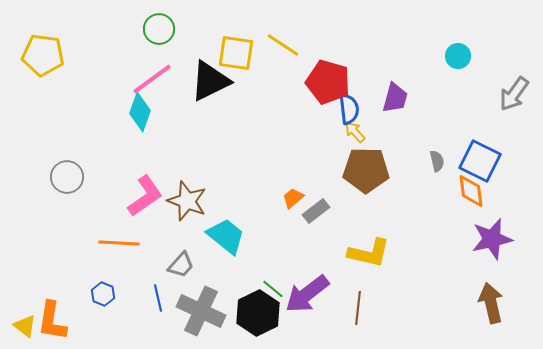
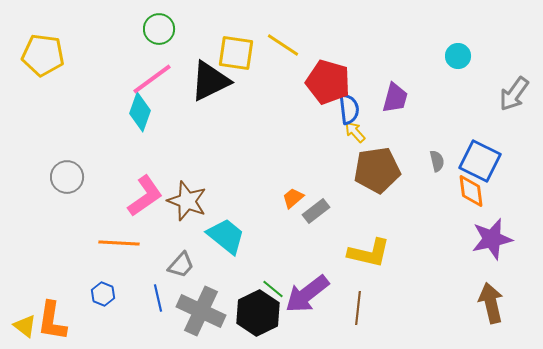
brown pentagon: moved 11 px right; rotated 9 degrees counterclockwise
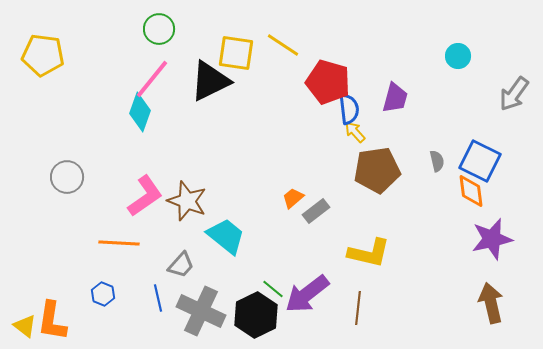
pink line: rotated 15 degrees counterclockwise
black hexagon: moved 2 px left, 2 px down
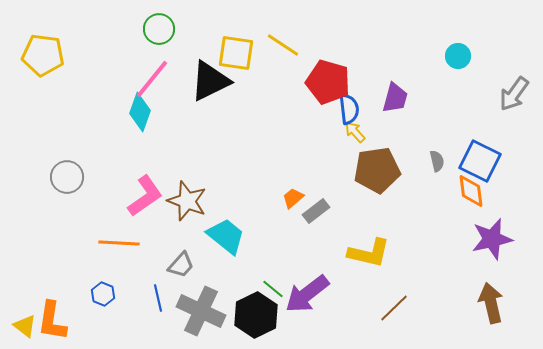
brown line: moved 36 px right; rotated 40 degrees clockwise
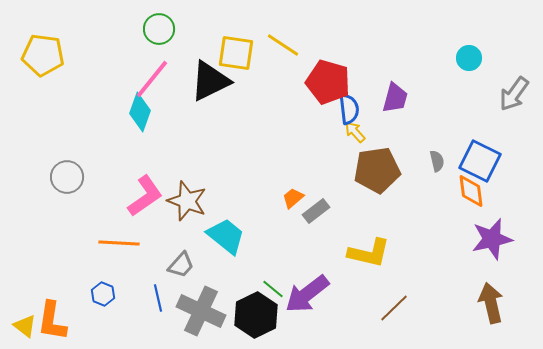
cyan circle: moved 11 px right, 2 px down
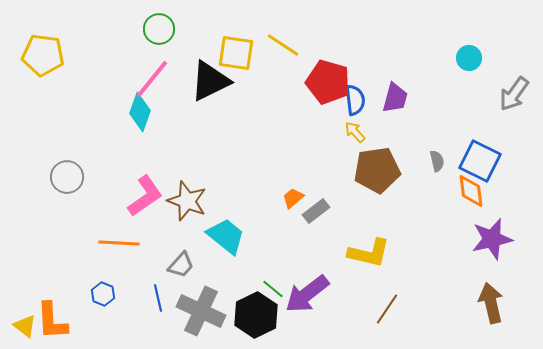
blue semicircle: moved 6 px right, 9 px up
brown line: moved 7 px left, 1 px down; rotated 12 degrees counterclockwise
orange L-shape: rotated 12 degrees counterclockwise
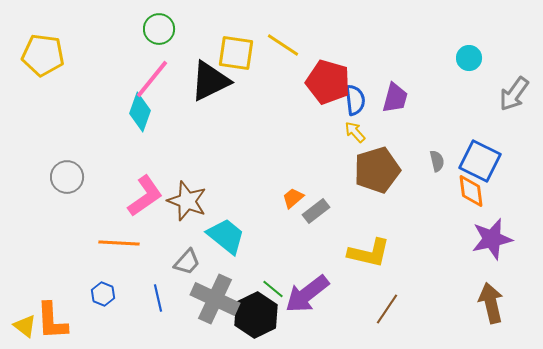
brown pentagon: rotated 9 degrees counterclockwise
gray trapezoid: moved 6 px right, 3 px up
gray cross: moved 14 px right, 12 px up
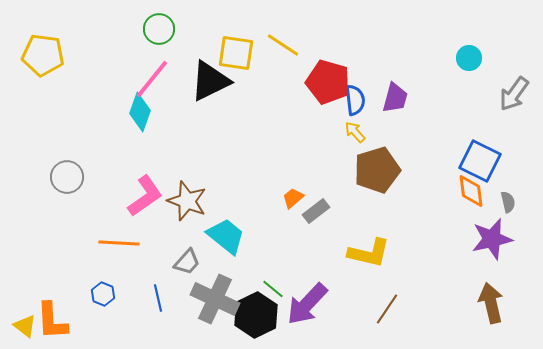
gray semicircle: moved 71 px right, 41 px down
purple arrow: moved 10 px down; rotated 9 degrees counterclockwise
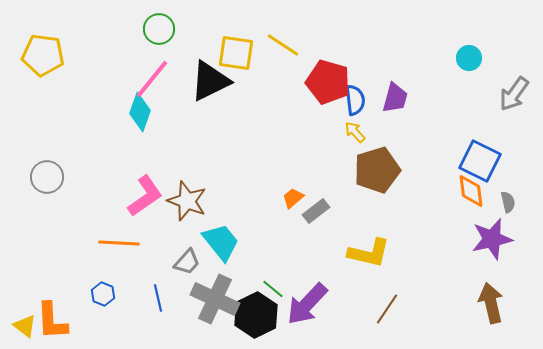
gray circle: moved 20 px left
cyan trapezoid: moved 5 px left, 6 px down; rotated 12 degrees clockwise
